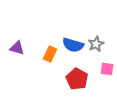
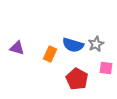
pink square: moved 1 px left, 1 px up
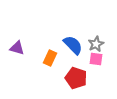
blue semicircle: rotated 150 degrees counterclockwise
orange rectangle: moved 4 px down
pink square: moved 10 px left, 9 px up
red pentagon: moved 1 px left, 1 px up; rotated 10 degrees counterclockwise
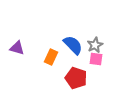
gray star: moved 1 px left, 1 px down
orange rectangle: moved 1 px right, 1 px up
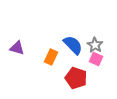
gray star: rotated 14 degrees counterclockwise
pink square: rotated 16 degrees clockwise
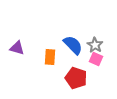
orange rectangle: moved 1 px left; rotated 21 degrees counterclockwise
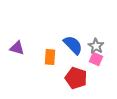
gray star: moved 1 px right, 1 px down
